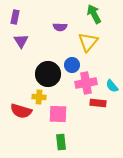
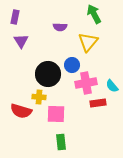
red rectangle: rotated 14 degrees counterclockwise
pink square: moved 2 px left
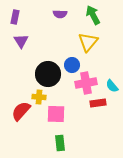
green arrow: moved 1 px left, 1 px down
purple semicircle: moved 13 px up
red semicircle: rotated 115 degrees clockwise
green rectangle: moved 1 px left, 1 px down
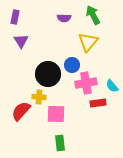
purple semicircle: moved 4 px right, 4 px down
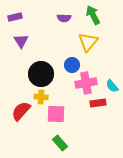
purple rectangle: rotated 64 degrees clockwise
black circle: moved 7 px left
yellow cross: moved 2 px right
green rectangle: rotated 35 degrees counterclockwise
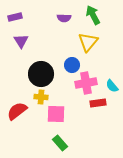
red semicircle: moved 4 px left; rotated 10 degrees clockwise
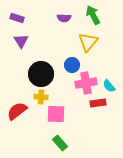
purple rectangle: moved 2 px right, 1 px down; rotated 32 degrees clockwise
cyan semicircle: moved 3 px left
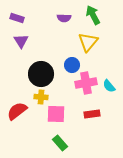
red rectangle: moved 6 px left, 11 px down
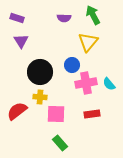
black circle: moved 1 px left, 2 px up
cyan semicircle: moved 2 px up
yellow cross: moved 1 px left
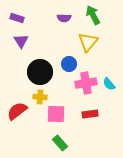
blue circle: moved 3 px left, 1 px up
red rectangle: moved 2 px left
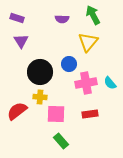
purple semicircle: moved 2 px left, 1 px down
cyan semicircle: moved 1 px right, 1 px up
green rectangle: moved 1 px right, 2 px up
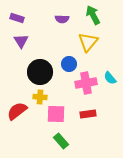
cyan semicircle: moved 5 px up
red rectangle: moved 2 px left
